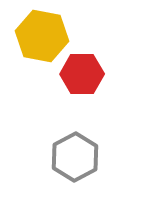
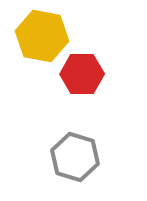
gray hexagon: rotated 15 degrees counterclockwise
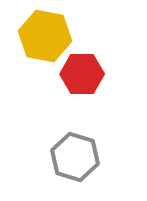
yellow hexagon: moved 3 px right
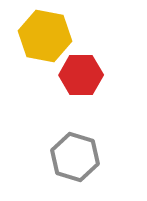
red hexagon: moved 1 px left, 1 px down
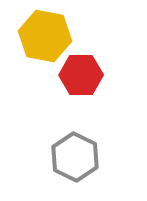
gray hexagon: rotated 9 degrees clockwise
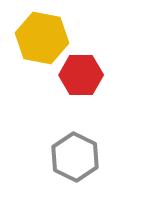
yellow hexagon: moved 3 px left, 2 px down
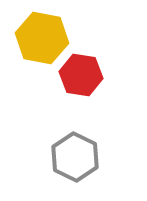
red hexagon: rotated 9 degrees clockwise
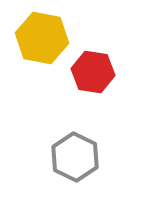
red hexagon: moved 12 px right, 3 px up
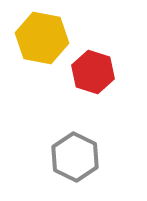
red hexagon: rotated 9 degrees clockwise
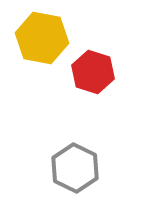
gray hexagon: moved 11 px down
